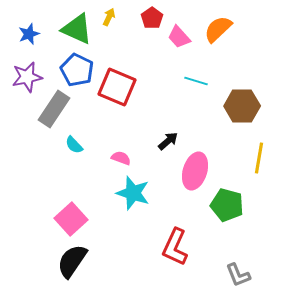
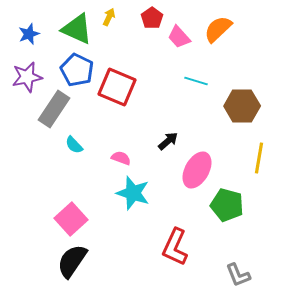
pink ellipse: moved 2 px right, 1 px up; rotated 12 degrees clockwise
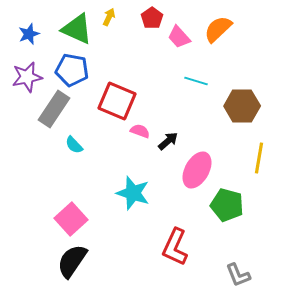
blue pentagon: moved 5 px left; rotated 16 degrees counterclockwise
red square: moved 14 px down
pink semicircle: moved 19 px right, 27 px up
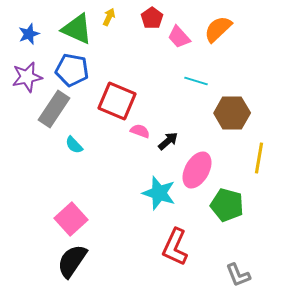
brown hexagon: moved 10 px left, 7 px down
cyan star: moved 26 px right
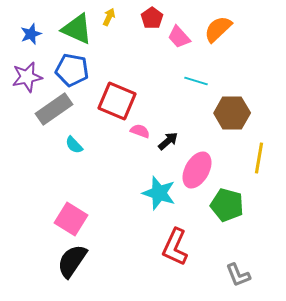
blue star: moved 2 px right
gray rectangle: rotated 21 degrees clockwise
pink square: rotated 16 degrees counterclockwise
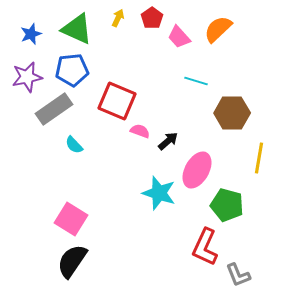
yellow arrow: moved 9 px right, 1 px down
blue pentagon: rotated 16 degrees counterclockwise
red L-shape: moved 30 px right
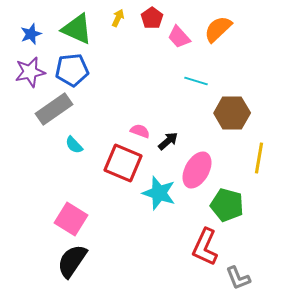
purple star: moved 3 px right, 5 px up
red square: moved 6 px right, 62 px down
gray L-shape: moved 3 px down
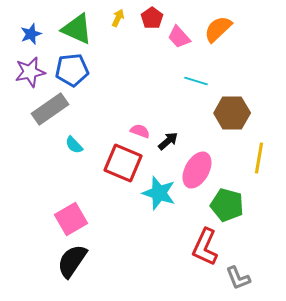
gray rectangle: moved 4 px left
pink square: rotated 28 degrees clockwise
